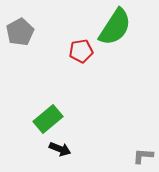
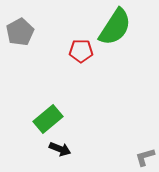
red pentagon: rotated 10 degrees clockwise
gray L-shape: moved 2 px right, 1 px down; rotated 20 degrees counterclockwise
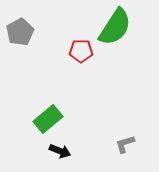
black arrow: moved 2 px down
gray L-shape: moved 20 px left, 13 px up
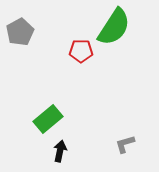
green semicircle: moved 1 px left
black arrow: rotated 100 degrees counterclockwise
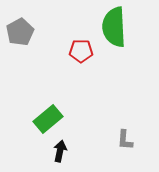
green semicircle: rotated 144 degrees clockwise
gray L-shape: moved 4 px up; rotated 70 degrees counterclockwise
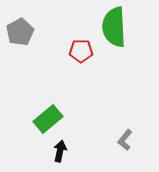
gray L-shape: rotated 35 degrees clockwise
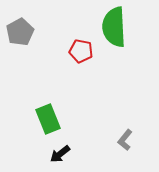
red pentagon: rotated 10 degrees clockwise
green rectangle: rotated 72 degrees counterclockwise
black arrow: moved 3 px down; rotated 140 degrees counterclockwise
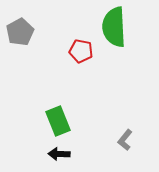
green rectangle: moved 10 px right, 2 px down
black arrow: moved 1 px left; rotated 40 degrees clockwise
